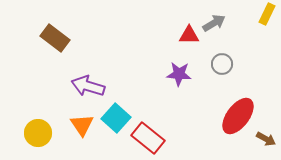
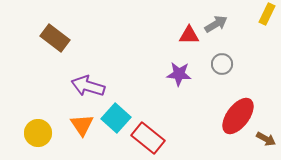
gray arrow: moved 2 px right, 1 px down
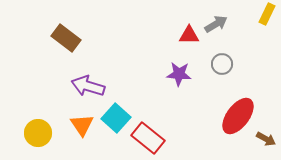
brown rectangle: moved 11 px right
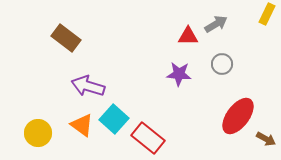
red triangle: moved 1 px left, 1 px down
cyan square: moved 2 px left, 1 px down
orange triangle: rotated 20 degrees counterclockwise
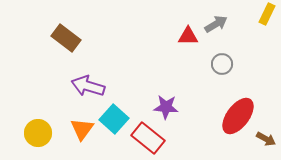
purple star: moved 13 px left, 33 px down
orange triangle: moved 4 px down; rotated 30 degrees clockwise
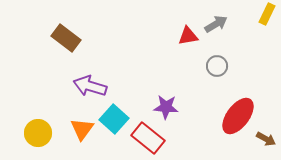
red triangle: rotated 10 degrees counterclockwise
gray circle: moved 5 px left, 2 px down
purple arrow: moved 2 px right
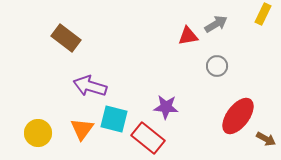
yellow rectangle: moved 4 px left
cyan square: rotated 28 degrees counterclockwise
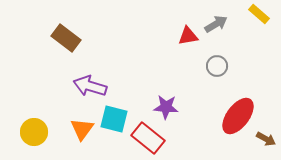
yellow rectangle: moved 4 px left; rotated 75 degrees counterclockwise
yellow circle: moved 4 px left, 1 px up
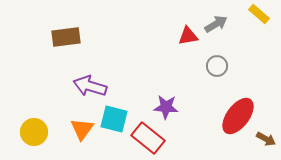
brown rectangle: moved 1 px up; rotated 44 degrees counterclockwise
